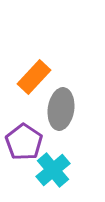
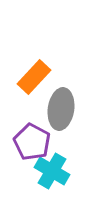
purple pentagon: moved 8 px right; rotated 6 degrees counterclockwise
cyan cross: moved 1 px left, 1 px down; rotated 20 degrees counterclockwise
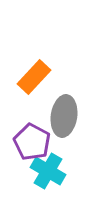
gray ellipse: moved 3 px right, 7 px down
cyan cross: moved 4 px left
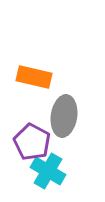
orange rectangle: rotated 60 degrees clockwise
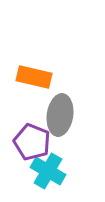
gray ellipse: moved 4 px left, 1 px up
purple pentagon: rotated 6 degrees counterclockwise
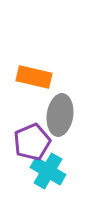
purple pentagon: rotated 27 degrees clockwise
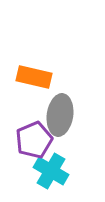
purple pentagon: moved 2 px right, 2 px up
cyan cross: moved 3 px right
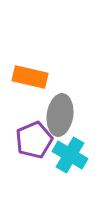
orange rectangle: moved 4 px left
cyan cross: moved 19 px right, 16 px up
